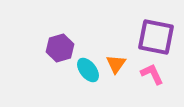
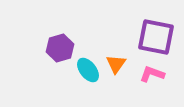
pink L-shape: rotated 45 degrees counterclockwise
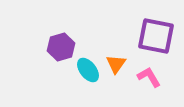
purple square: moved 1 px up
purple hexagon: moved 1 px right, 1 px up
pink L-shape: moved 3 px left, 3 px down; rotated 40 degrees clockwise
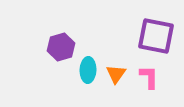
orange triangle: moved 10 px down
cyan ellipse: rotated 40 degrees clockwise
pink L-shape: rotated 30 degrees clockwise
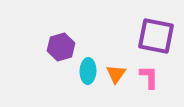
cyan ellipse: moved 1 px down
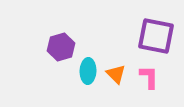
orange triangle: rotated 20 degrees counterclockwise
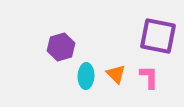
purple square: moved 2 px right
cyan ellipse: moved 2 px left, 5 px down
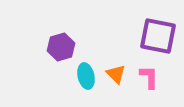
cyan ellipse: rotated 15 degrees counterclockwise
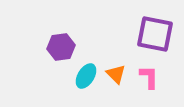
purple square: moved 3 px left, 2 px up
purple hexagon: rotated 8 degrees clockwise
cyan ellipse: rotated 45 degrees clockwise
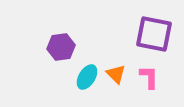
purple square: moved 1 px left
cyan ellipse: moved 1 px right, 1 px down
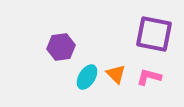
pink L-shape: rotated 75 degrees counterclockwise
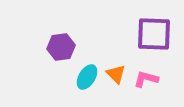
purple square: rotated 9 degrees counterclockwise
pink L-shape: moved 3 px left, 2 px down
